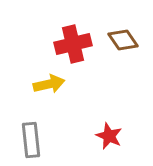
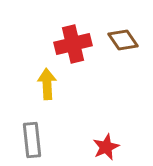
yellow arrow: moved 2 px left; rotated 80 degrees counterclockwise
red star: moved 3 px left, 11 px down; rotated 24 degrees clockwise
gray rectangle: moved 1 px right
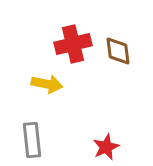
brown diamond: moved 5 px left, 11 px down; rotated 28 degrees clockwise
yellow arrow: rotated 104 degrees clockwise
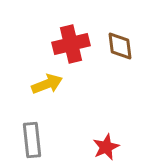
red cross: moved 2 px left
brown diamond: moved 2 px right, 5 px up
yellow arrow: rotated 32 degrees counterclockwise
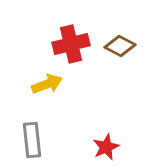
brown diamond: rotated 56 degrees counterclockwise
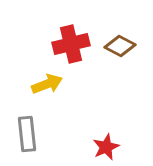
gray rectangle: moved 5 px left, 6 px up
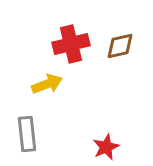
brown diamond: rotated 40 degrees counterclockwise
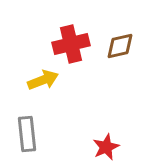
yellow arrow: moved 4 px left, 4 px up
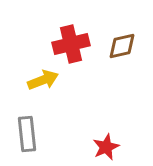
brown diamond: moved 2 px right
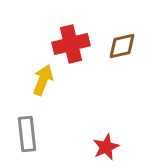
yellow arrow: rotated 48 degrees counterclockwise
